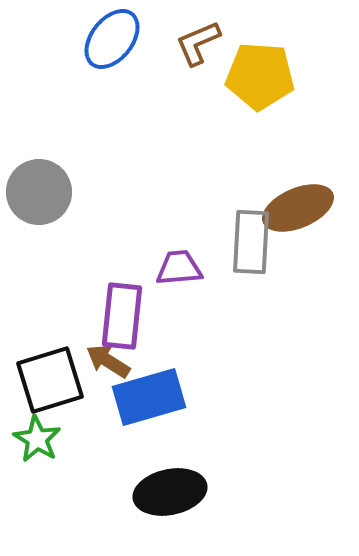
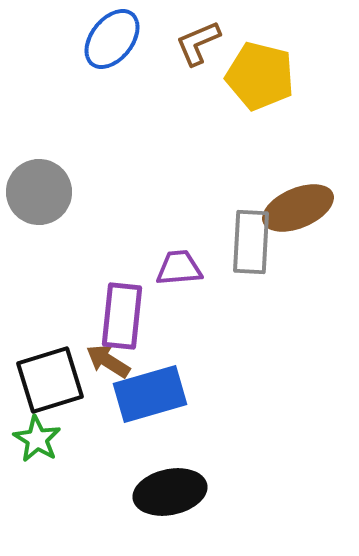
yellow pentagon: rotated 10 degrees clockwise
blue rectangle: moved 1 px right, 3 px up
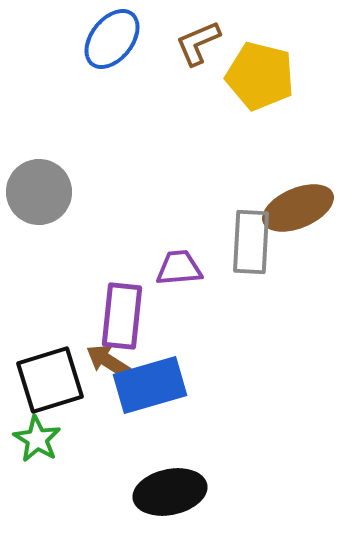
blue rectangle: moved 9 px up
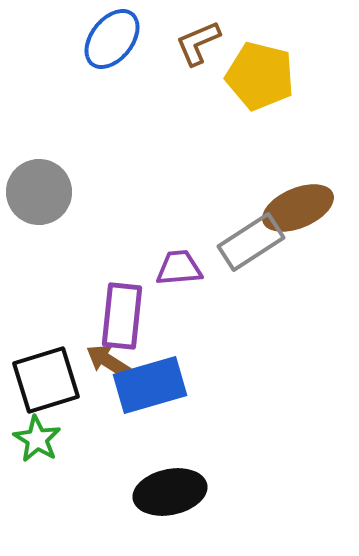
gray rectangle: rotated 54 degrees clockwise
black square: moved 4 px left
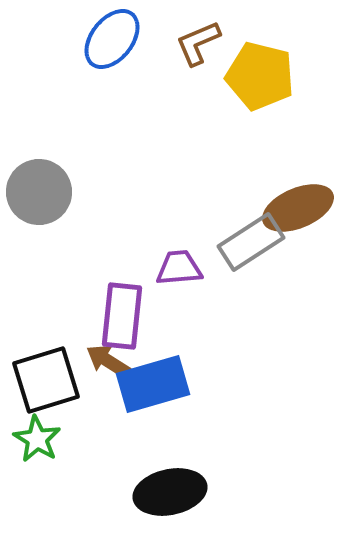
blue rectangle: moved 3 px right, 1 px up
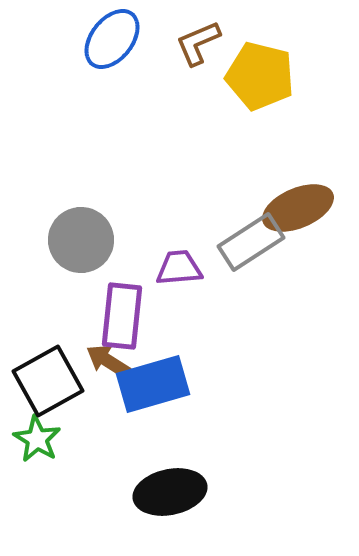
gray circle: moved 42 px right, 48 px down
black square: moved 2 px right, 1 px down; rotated 12 degrees counterclockwise
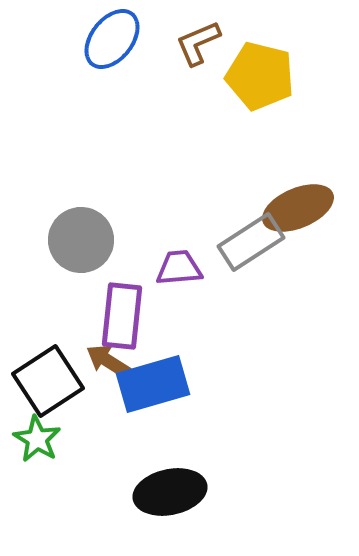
black square: rotated 4 degrees counterclockwise
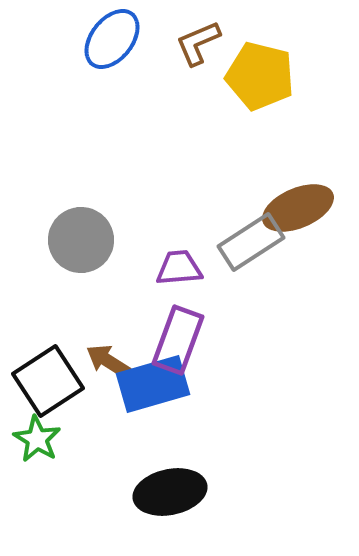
purple rectangle: moved 56 px right, 24 px down; rotated 14 degrees clockwise
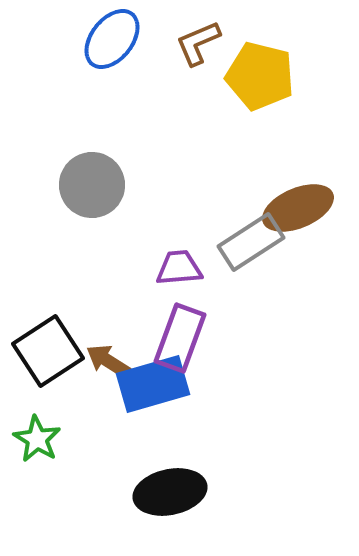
gray circle: moved 11 px right, 55 px up
purple rectangle: moved 2 px right, 2 px up
black square: moved 30 px up
